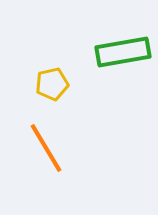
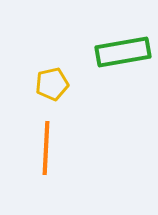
orange line: rotated 34 degrees clockwise
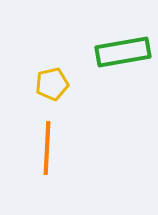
orange line: moved 1 px right
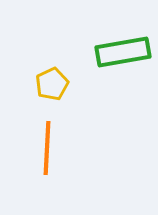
yellow pentagon: rotated 12 degrees counterclockwise
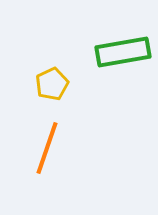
orange line: rotated 16 degrees clockwise
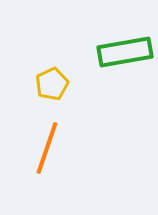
green rectangle: moved 2 px right
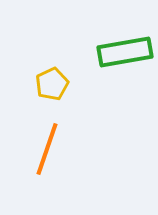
orange line: moved 1 px down
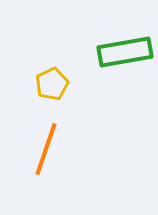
orange line: moved 1 px left
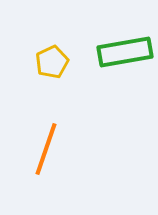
yellow pentagon: moved 22 px up
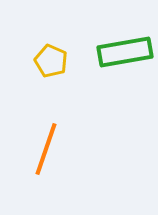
yellow pentagon: moved 1 px left, 1 px up; rotated 24 degrees counterclockwise
